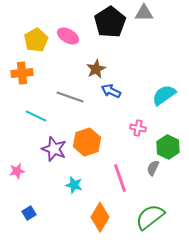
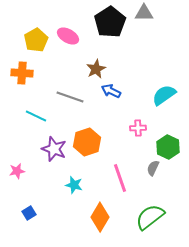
orange cross: rotated 10 degrees clockwise
pink cross: rotated 14 degrees counterclockwise
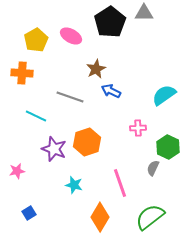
pink ellipse: moved 3 px right
pink line: moved 5 px down
